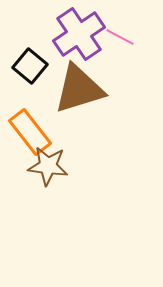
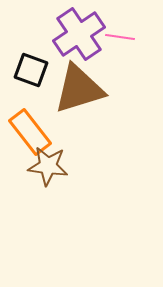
pink line: rotated 20 degrees counterclockwise
black square: moved 1 px right, 4 px down; rotated 20 degrees counterclockwise
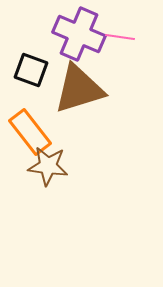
purple cross: rotated 33 degrees counterclockwise
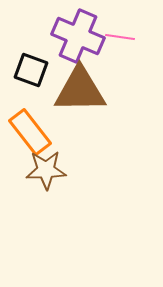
purple cross: moved 1 px left, 2 px down
brown triangle: moved 1 px right, 1 px down; rotated 16 degrees clockwise
brown star: moved 2 px left, 4 px down; rotated 9 degrees counterclockwise
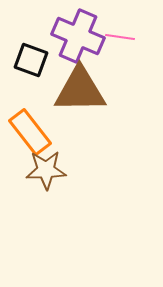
black square: moved 10 px up
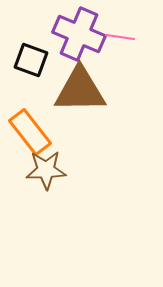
purple cross: moved 1 px right, 2 px up
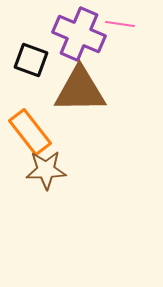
pink line: moved 13 px up
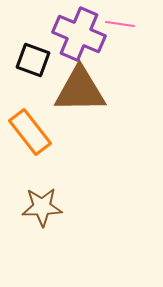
black square: moved 2 px right
brown star: moved 4 px left, 37 px down
